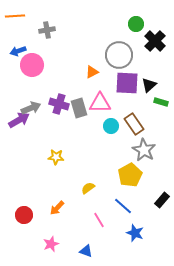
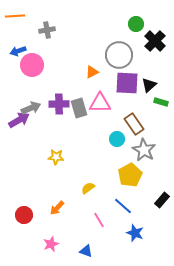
purple cross: rotated 18 degrees counterclockwise
cyan circle: moved 6 px right, 13 px down
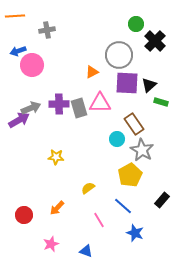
gray star: moved 2 px left
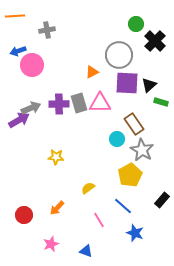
gray rectangle: moved 5 px up
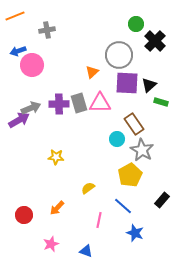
orange line: rotated 18 degrees counterclockwise
orange triangle: rotated 16 degrees counterclockwise
pink line: rotated 42 degrees clockwise
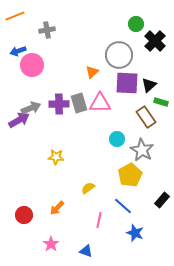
brown rectangle: moved 12 px right, 7 px up
pink star: rotated 14 degrees counterclockwise
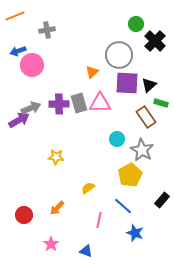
green rectangle: moved 1 px down
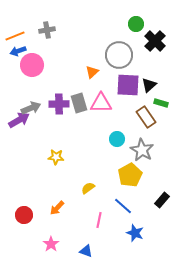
orange line: moved 20 px down
purple square: moved 1 px right, 2 px down
pink triangle: moved 1 px right
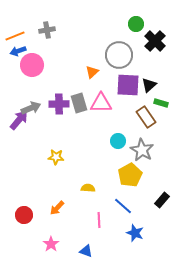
purple arrow: rotated 20 degrees counterclockwise
cyan circle: moved 1 px right, 2 px down
yellow semicircle: rotated 40 degrees clockwise
pink line: rotated 14 degrees counterclockwise
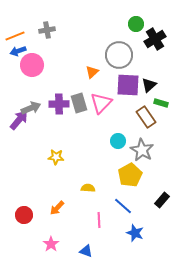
black cross: moved 2 px up; rotated 15 degrees clockwise
pink triangle: rotated 45 degrees counterclockwise
